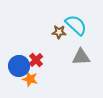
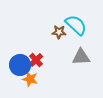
blue circle: moved 1 px right, 1 px up
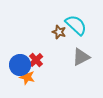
brown star: rotated 16 degrees clockwise
gray triangle: rotated 24 degrees counterclockwise
orange star: moved 3 px left, 2 px up
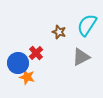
cyan semicircle: moved 11 px right; rotated 100 degrees counterclockwise
red cross: moved 7 px up
blue circle: moved 2 px left, 2 px up
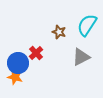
orange star: moved 12 px left
